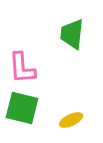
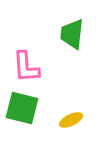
pink L-shape: moved 4 px right, 1 px up
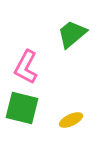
green trapezoid: rotated 44 degrees clockwise
pink L-shape: rotated 32 degrees clockwise
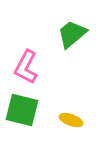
green square: moved 2 px down
yellow ellipse: rotated 45 degrees clockwise
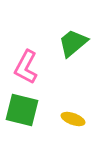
green trapezoid: moved 1 px right, 9 px down
yellow ellipse: moved 2 px right, 1 px up
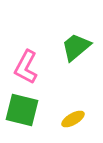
green trapezoid: moved 3 px right, 4 px down
yellow ellipse: rotated 50 degrees counterclockwise
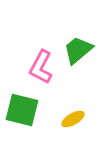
green trapezoid: moved 2 px right, 3 px down
pink L-shape: moved 15 px right
